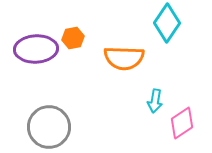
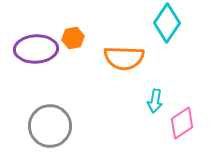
gray circle: moved 1 px right, 1 px up
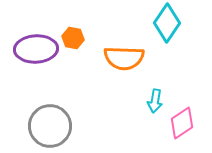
orange hexagon: rotated 20 degrees clockwise
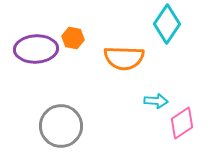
cyan diamond: moved 1 px down
cyan arrow: moved 1 px right; rotated 95 degrees counterclockwise
gray circle: moved 11 px right
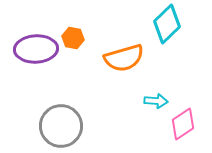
cyan diamond: rotated 12 degrees clockwise
orange semicircle: rotated 18 degrees counterclockwise
pink diamond: moved 1 px right, 1 px down
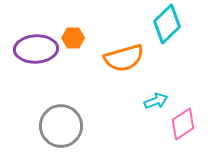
orange hexagon: rotated 10 degrees counterclockwise
cyan arrow: rotated 25 degrees counterclockwise
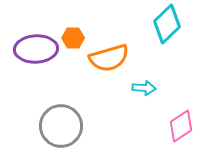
orange semicircle: moved 15 px left
cyan arrow: moved 12 px left, 13 px up; rotated 25 degrees clockwise
pink diamond: moved 2 px left, 2 px down
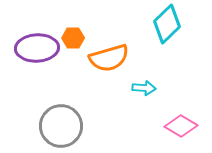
purple ellipse: moved 1 px right, 1 px up
pink diamond: rotated 64 degrees clockwise
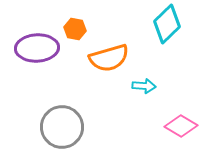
orange hexagon: moved 2 px right, 9 px up; rotated 10 degrees clockwise
cyan arrow: moved 2 px up
gray circle: moved 1 px right, 1 px down
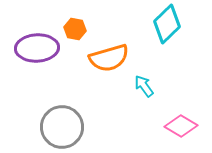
cyan arrow: rotated 130 degrees counterclockwise
